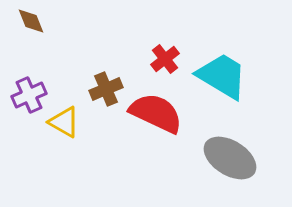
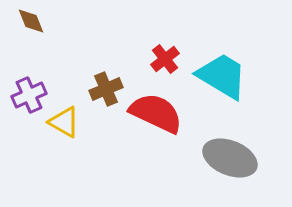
gray ellipse: rotated 10 degrees counterclockwise
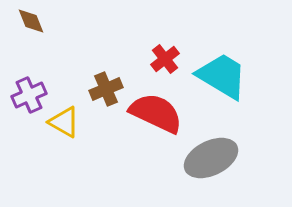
gray ellipse: moved 19 px left; rotated 48 degrees counterclockwise
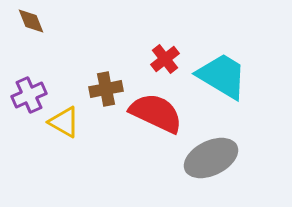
brown cross: rotated 12 degrees clockwise
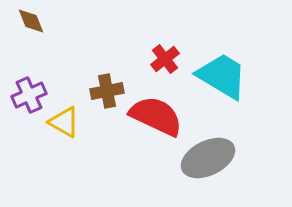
brown cross: moved 1 px right, 2 px down
red semicircle: moved 3 px down
gray ellipse: moved 3 px left
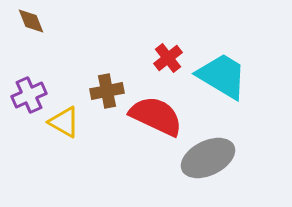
red cross: moved 3 px right, 1 px up
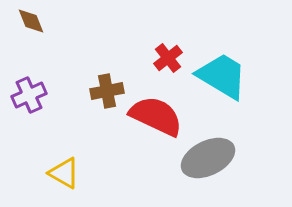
yellow triangle: moved 51 px down
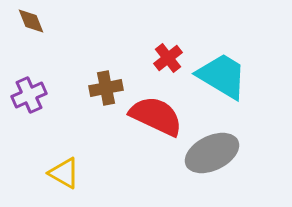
brown cross: moved 1 px left, 3 px up
gray ellipse: moved 4 px right, 5 px up
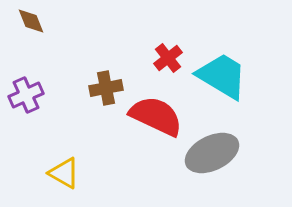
purple cross: moved 3 px left
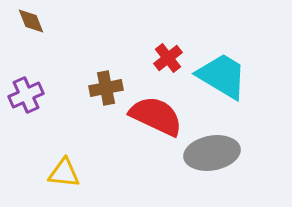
gray ellipse: rotated 16 degrees clockwise
yellow triangle: rotated 24 degrees counterclockwise
